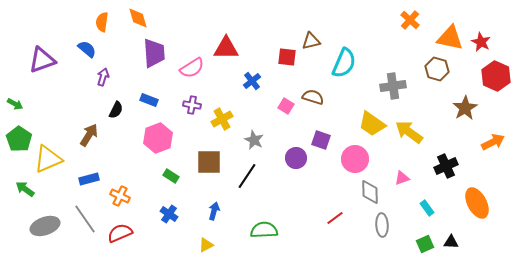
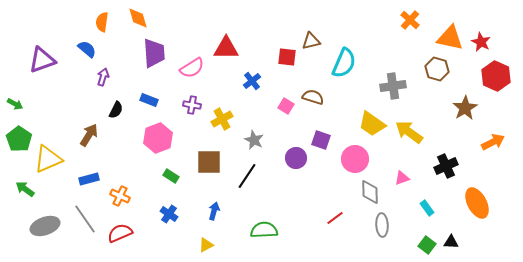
green square at (425, 244): moved 2 px right, 1 px down; rotated 30 degrees counterclockwise
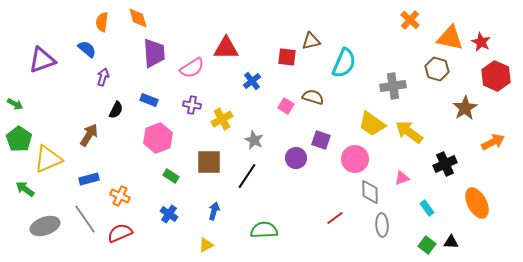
black cross at (446, 166): moved 1 px left, 2 px up
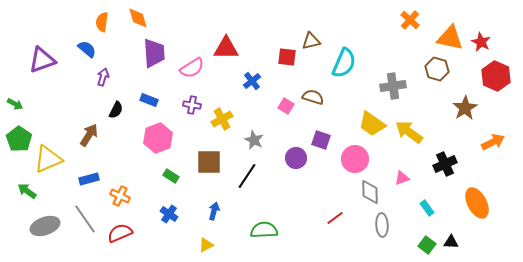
green arrow at (25, 189): moved 2 px right, 2 px down
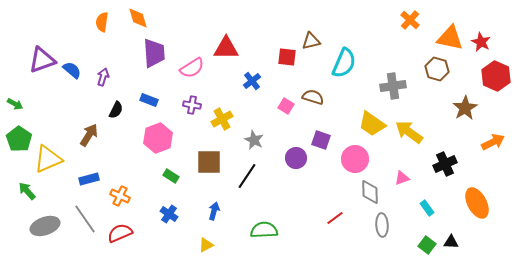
blue semicircle at (87, 49): moved 15 px left, 21 px down
green arrow at (27, 191): rotated 12 degrees clockwise
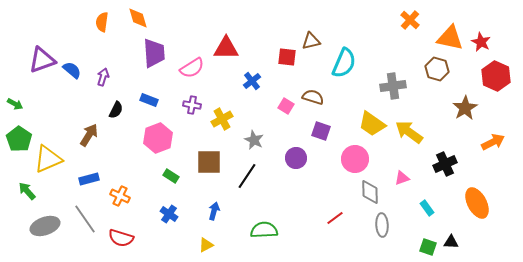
purple square at (321, 140): moved 9 px up
red semicircle at (120, 233): moved 1 px right, 5 px down; rotated 140 degrees counterclockwise
green square at (427, 245): moved 1 px right, 2 px down; rotated 18 degrees counterclockwise
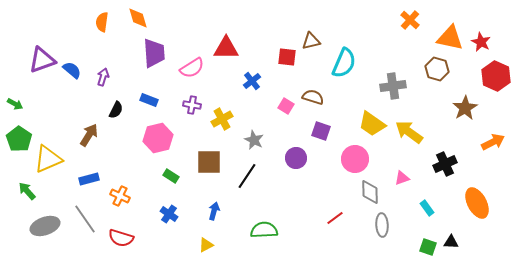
pink hexagon at (158, 138): rotated 8 degrees clockwise
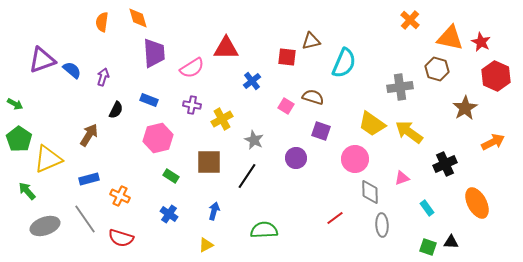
gray cross at (393, 86): moved 7 px right, 1 px down
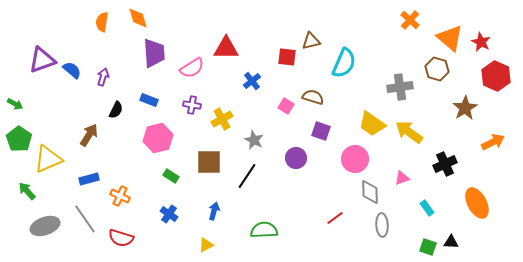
orange triangle at (450, 38): rotated 28 degrees clockwise
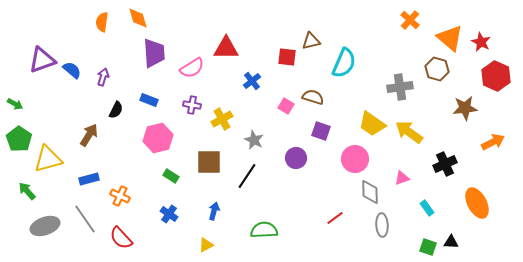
brown star at (465, 108): rotated 25 degrees clockwise
yellow triangle at (48, 159): rotated 8 degrees clockwise
red semicircle at (121, 238): rotated 30 degrees clockwise
